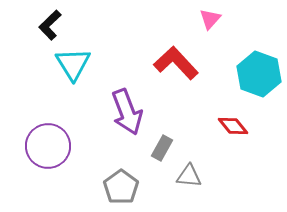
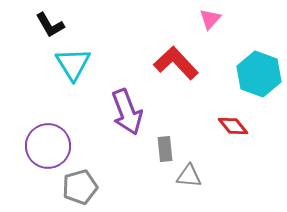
black L-shape: rotated 76 degrees counterclockwise
gray rectangle: moved 3 px right, 1 px down; rotated 35 degrees counterclockwise
gray pentagon: moved 41 px left; rotated 20 degrees clockwise
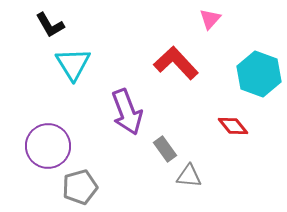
gray rectangle: rotated 30 degrees counterclockwise
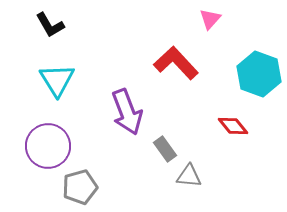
cyan triangle: moved 16 px left, 16 px down
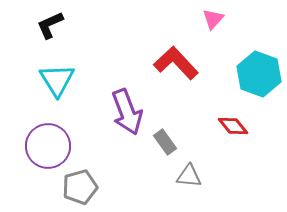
pink triangle: moved 3 px right
black L-shape: rotated 96 degrees clockwise
gray rectangle: moved 7 px up
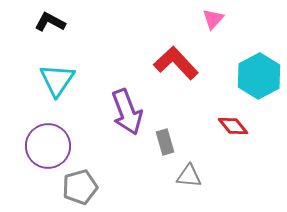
black L-shape: moved 3 px up; rotated 52 degrees clockwise
cyan hexagon: moved 2 px down; rotated 12 degrees clockwise
cyan triangle: rotated 6 degrees clockwise
gray rectangle: rotated 20 degrees clockwise
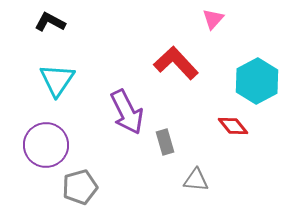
cyan hexagon: moved 2 px left, 5 px down
purple arrow: rotated 6 degrees counterclockwise
purple circle: moved 2 px left, 1 px up
gray triangle: moved 7 px right, 4 px down
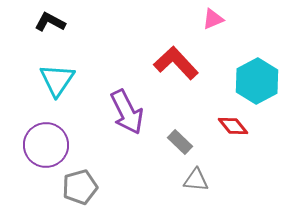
pink triangle: rotated 25 degrees clockwise
gray rectangle: moved 15 px right; rotated 30 degrees counterclockwise
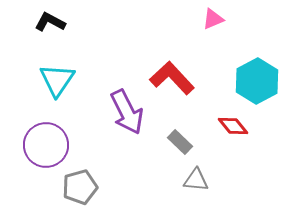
red L-shape: moved 4 px left, 15 px down
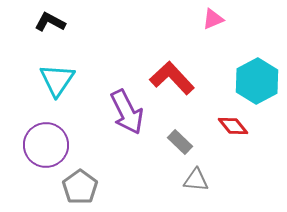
gray pentagon: rotated 20 degrees counterclockwise
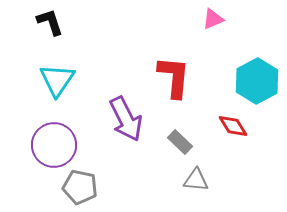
black L-shape: rotated 44 degrees clockwise
red L-shape: moved 2 px right, 1 px up; rotated 48 degrees clockwise
purple arrow: moved 1 px left, 7 px down
red diamond: rotated 8 degrees clockwise
purple circle: moved 8 px right
gray pentagon: rotated 24 degrees counterclockwise
